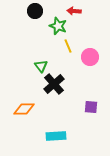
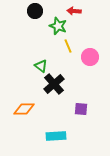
green triangle: rotated 16 degrees counterclockwise
purple square: moved 10 px left, 2 px down
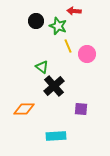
black circle: moved 1 px right, 10 px down
pink circle: moved 3 px left, 3 px up
green triangle: moved 1 px right, 1 px down
black cross: moved 2 px down
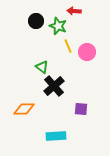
pink circle: moved 2 px up
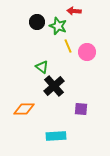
black circle: moved 1 px right, 1 px down
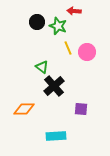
yellow line: moved 2 px down
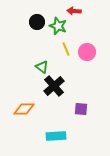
yellow line: moved 2 px left, 1 px down
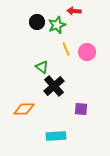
green star: moved 1 px left, 1 px up; rotated 30 degrees clockwise
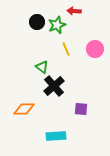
pink circle: moved 8 px right, 3 px up
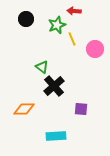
black circle: moved 11 px left, 3 px up
yellow line: moved 6 px right, 10 px up
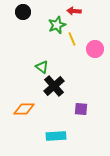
black circle: moved 3 px left, 7 px up
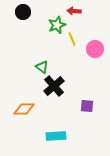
purple square: moved 6 px right, 3 px up
